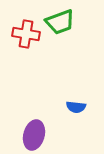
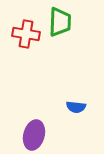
green trapezoid: rotated 68 degrees counterclockwise
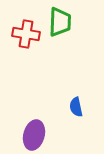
blue semicircle: rotated 72 degrees clockwise
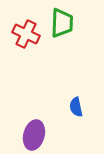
green trapezoid: moved 2 px right, 1 px down
red cross: rotated 16 degrees clockwise
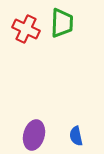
red cross: moved 5 px up
blue semicircle: moved 29 px down
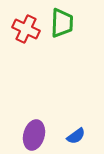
blue semicircle: rotated 114 degrees counterclockwise
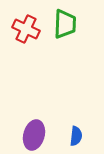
green trapezoid: moved 3 px right, 1 px down
blue semicircle: rotated 48 degrees counterclockwise
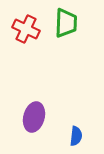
green trapezoid: moved 1 px right, 1 px up
purple ellipse: moved 18 px up
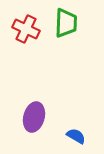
blue semicircle: rotated 66 degrees counterclockwise
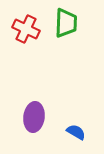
purple ellipse: rotated 8 degrees counterclockwise
blue semicircle: moved 4 px up
